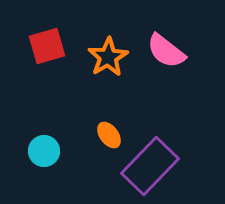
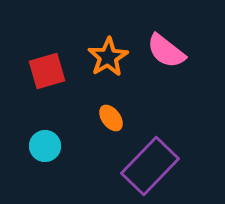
red square: moved 25 px down
orange ellipse: moved 2 px right, 17 px up
cyan circle: moved 1 px right, 5 px up
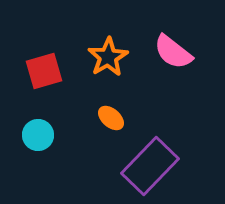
pink semicircle: moved 7 px right, 1 px down
red square: moved 3 px left
orange ellipse: rotated 12 degrees counterclockwise
cyan circle: moved 7 px left, 11 px up
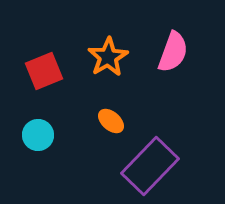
pink semicircle: rotated 108 degrees counterclockwise
red square: rotated 6 degrees counterclockwise
orange ellipse: moved 3 px down
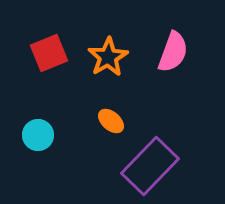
red square: moved 5 px right, 18 px up
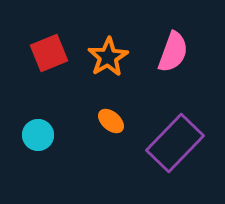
purple rectangle: moved 25 px right, 23 px up
